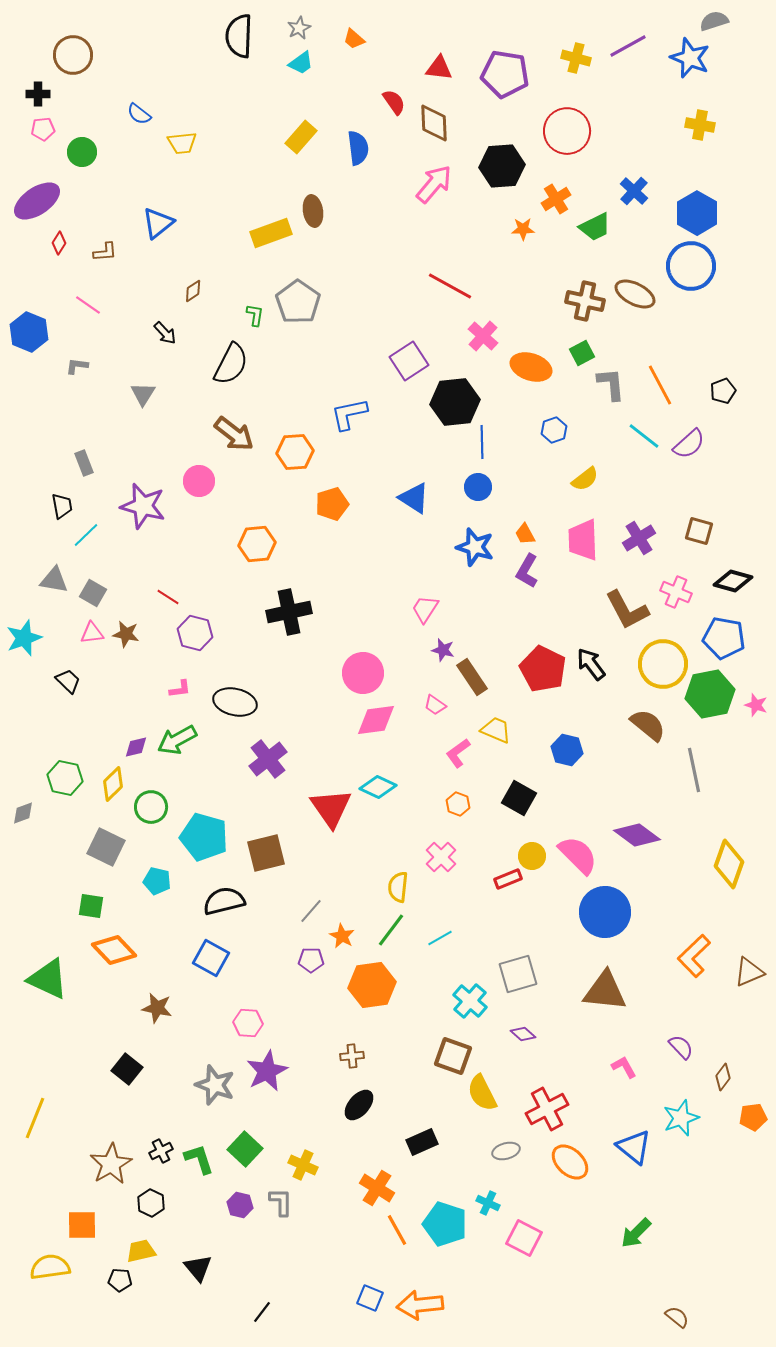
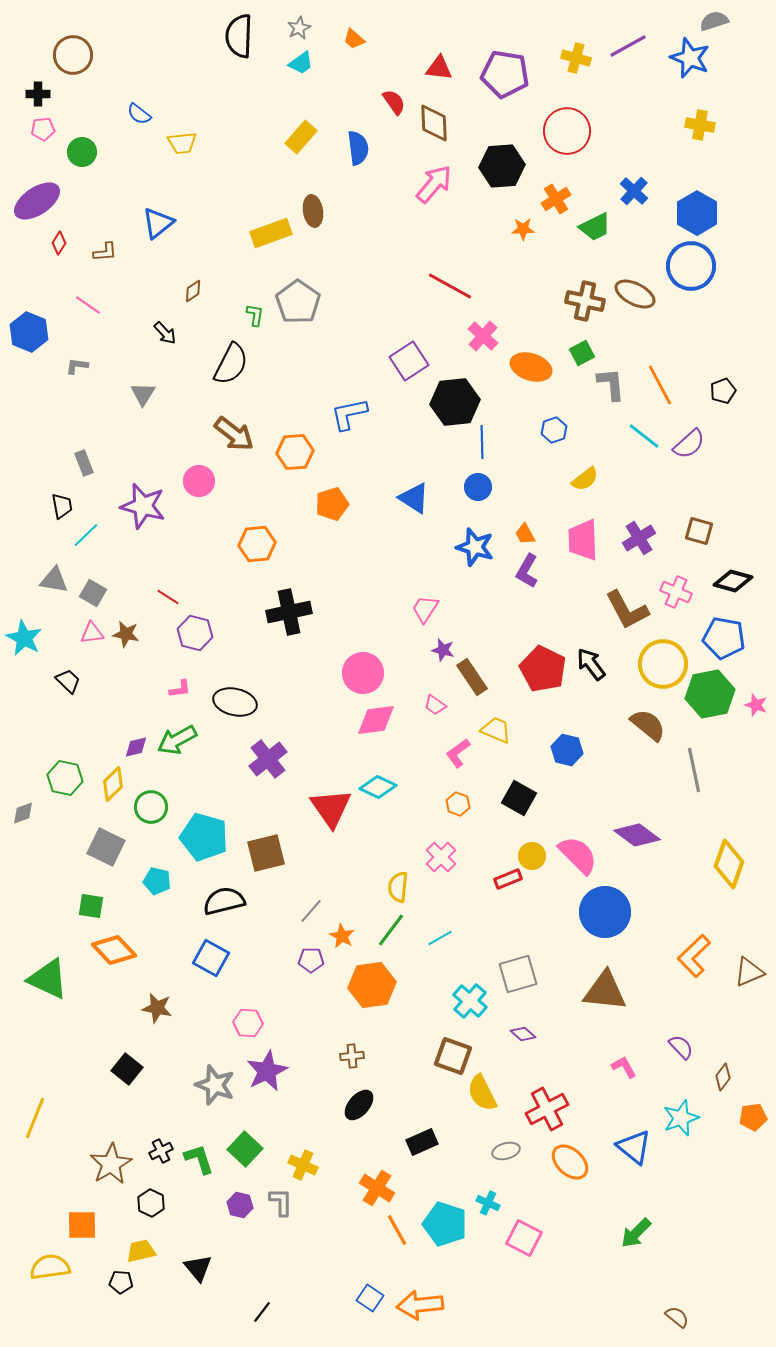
cyan star at (24, 638): rotated 24 degrees counterclockwise
black pentagon at (120, 1280): moved 1 px right, 2 px down
blue square at (370, 1298): rotated 12 degrees clockwise
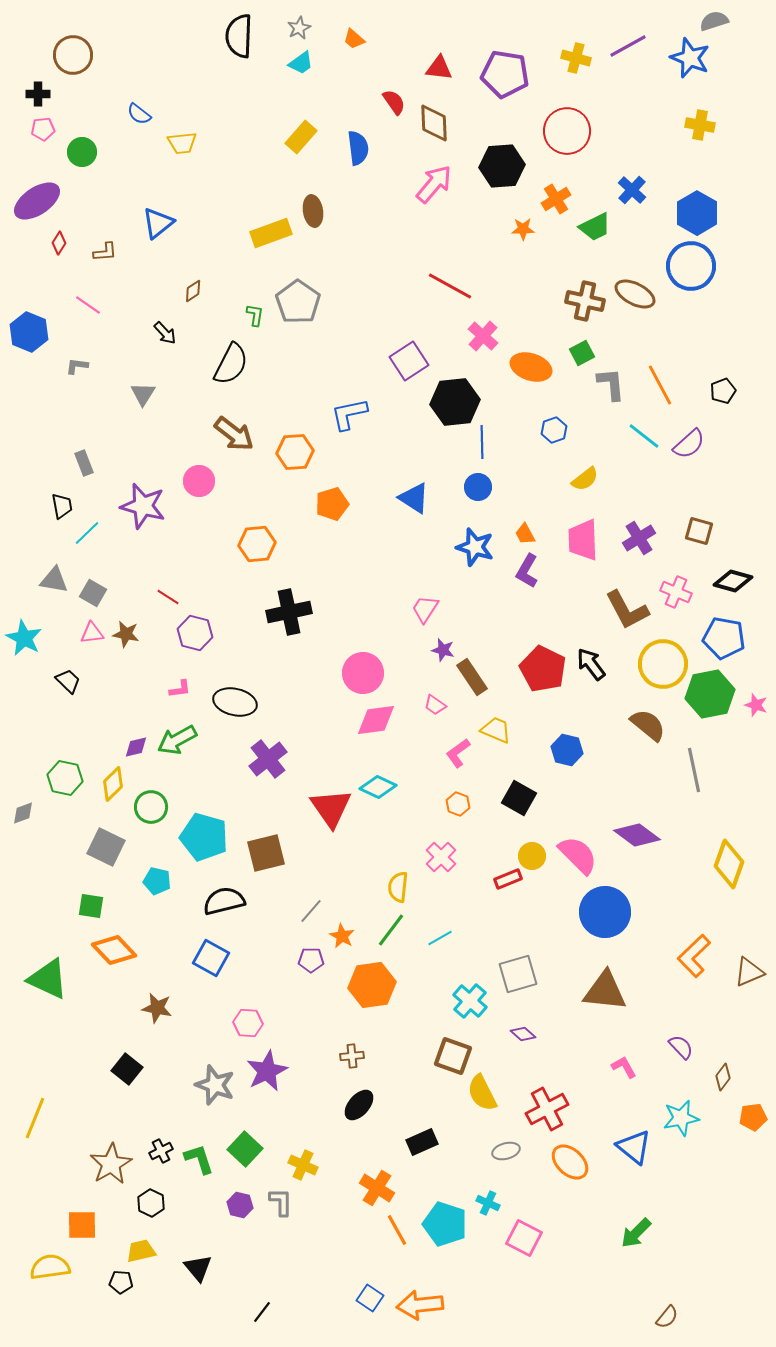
blue cross at (634, 191): moved 2 px left, 1 px up
cyan line at (86, 535): moved 1 px right, 2 px up
cyan star at (681, 1118): rotated 9 degrees clockwise
brown semicircle at (677, 1317): moved 10 px left; rotated 90 degrees clockwise
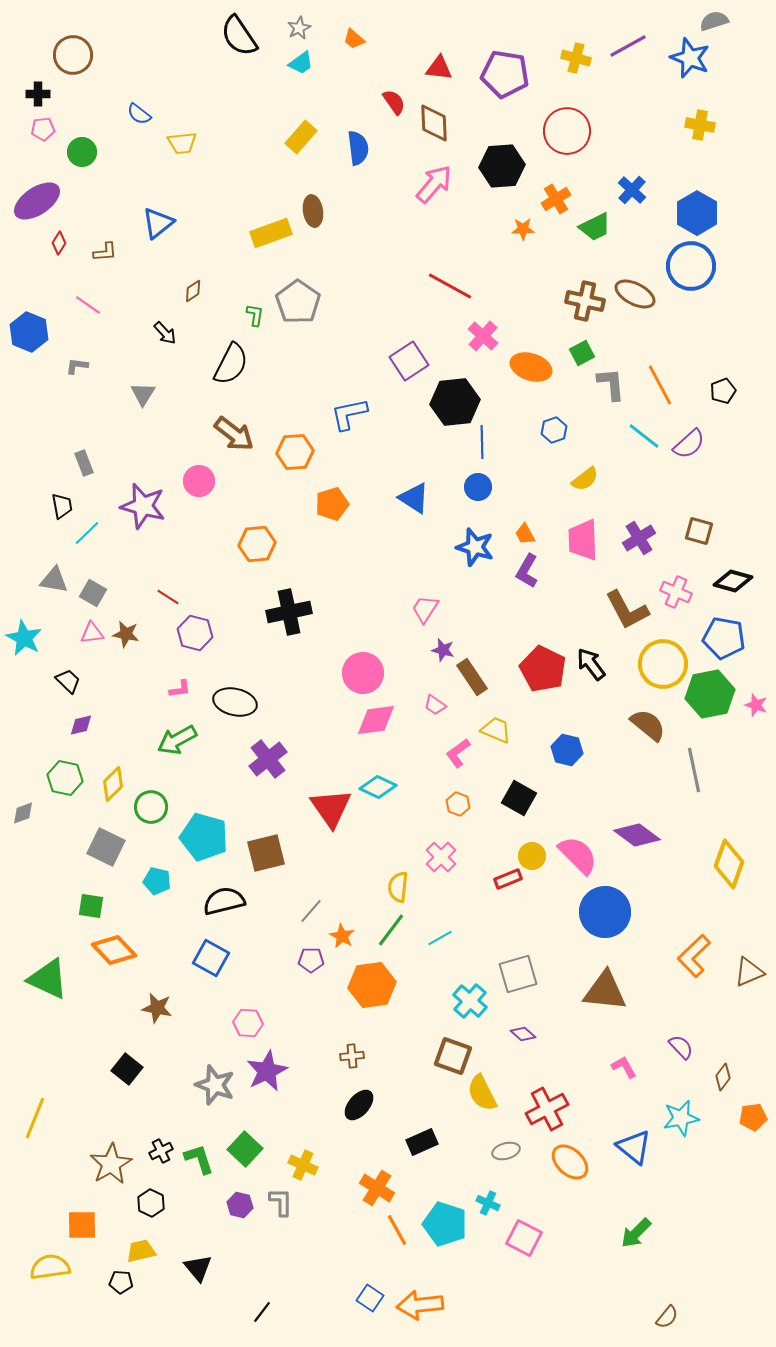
black semicircle at (239, 36): rotated 36 degrees counterclockwise
purple diamond at (136, 747): moved 55 px left, 22 px up
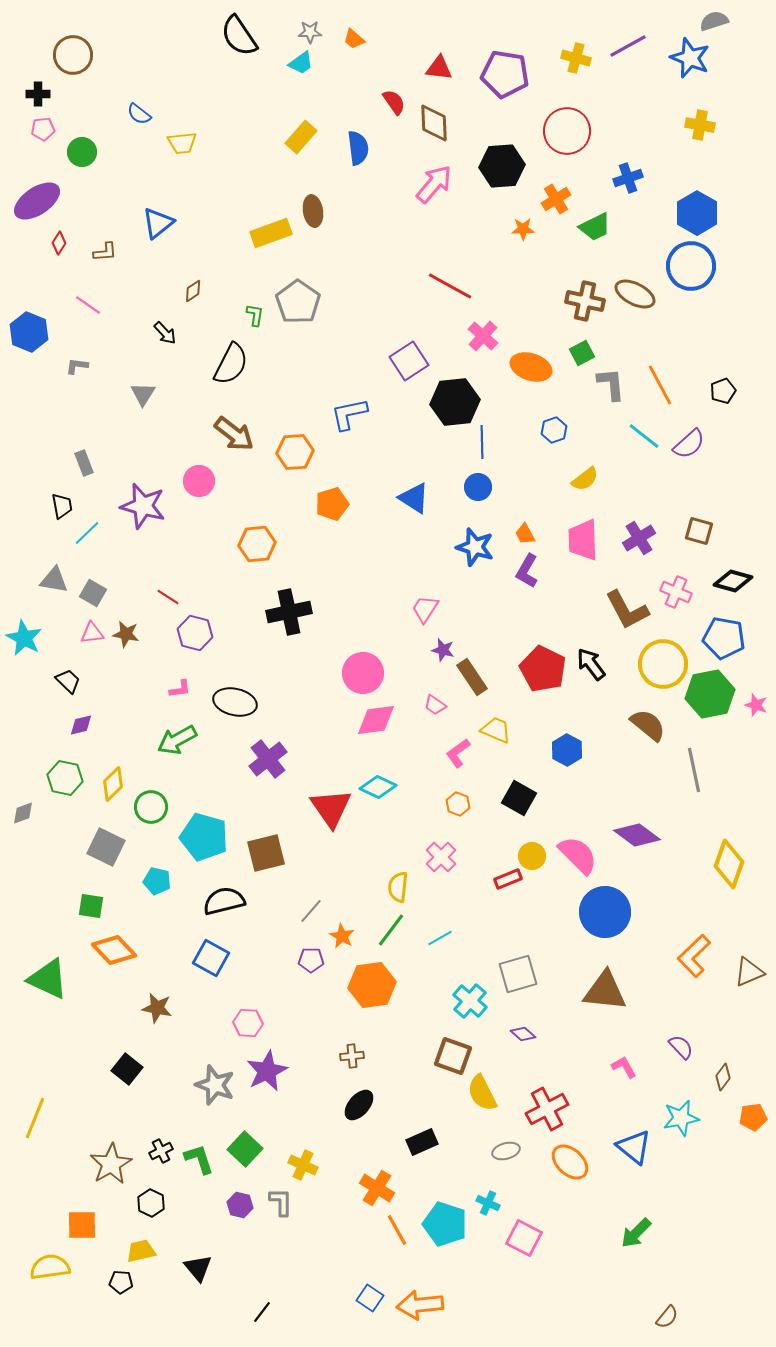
gray star at (299, 28): moved 11 px right, 4 px down; rotated 25 degrees clockwise
blue cross at (632, 190): moved 4 px left, 12 px up; rotated 28 degrees clockwise
blue hexagon at (567, 750): rotated 16 degrees clockwise
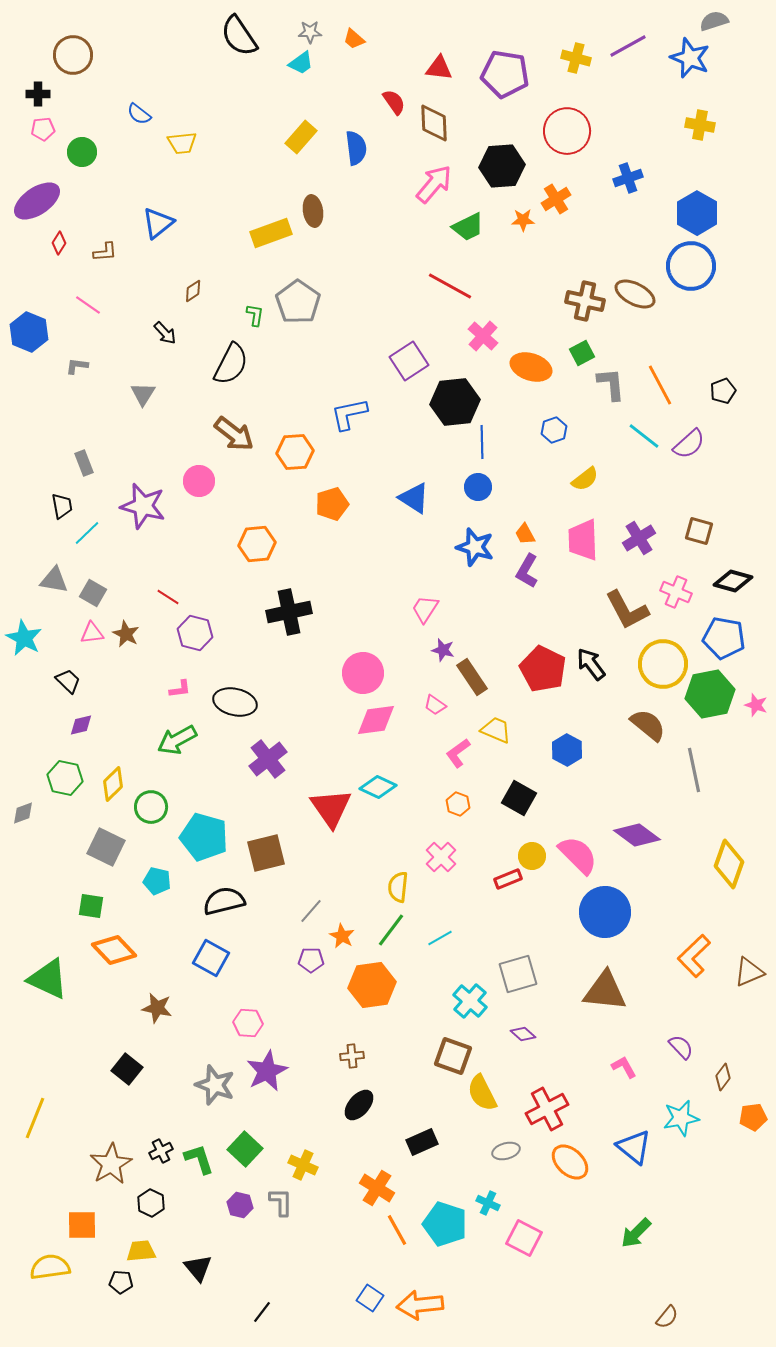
blue semicircle at (358, 148): moved 2 px left
green trapezoid at (595, 227): moved 127 px left
orange star at (523, 229): moved 9 px up
brown star at (126, 634): rotated 16 degrees clockwise
yellow trapezoid at (141, 1251): rotated 8 degrees clockwise
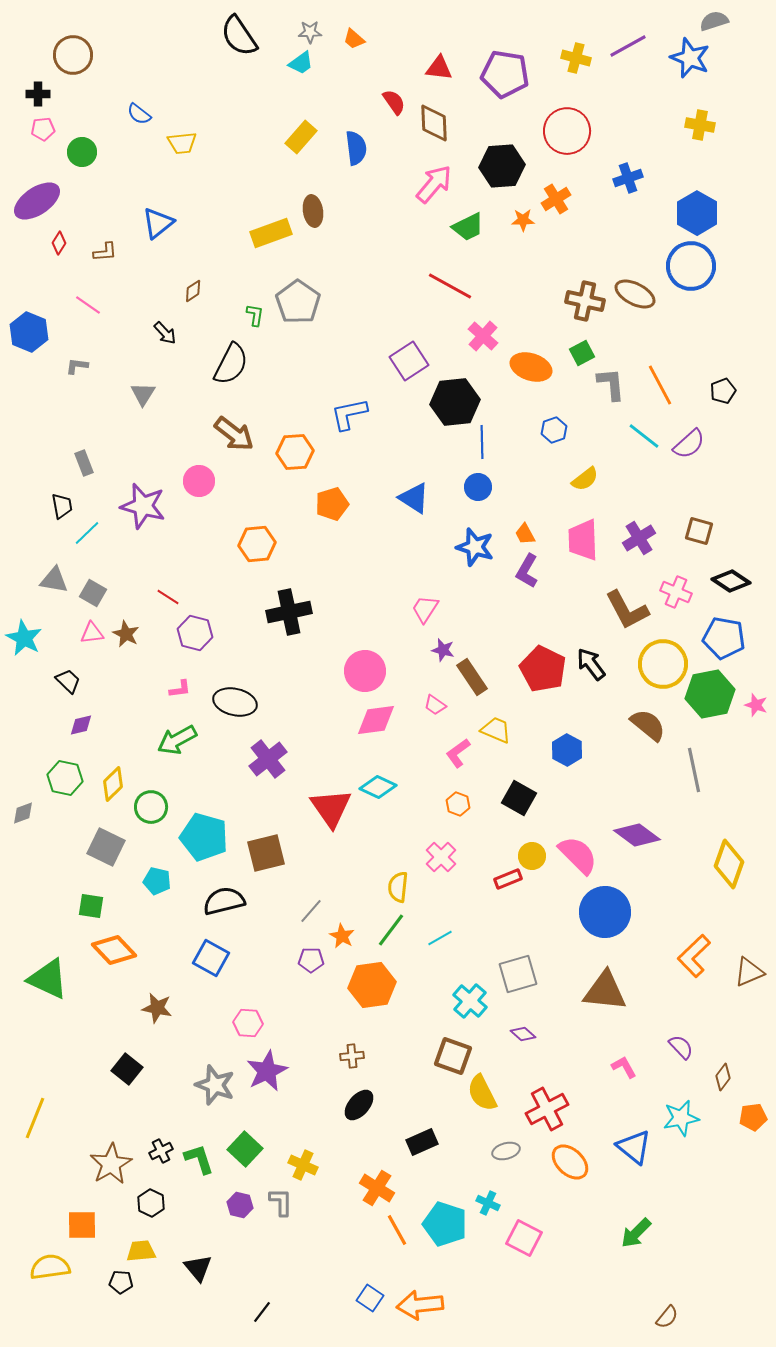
black diamond at (733, 581): moved 2 px left; rotated 18 degrees clockwise
pink circle at (363, 673): moved 2 px right, 2 px up
